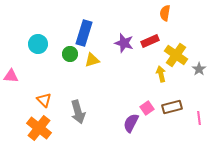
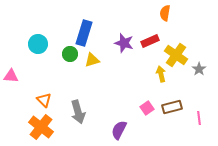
purple semicircle: moved 12 px left, 7 px down
orange cross: moved 2 px right, 1 px up
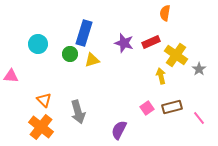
red rectangle: moved 1 px right, 1 px down
yellow arrow: moved 2 px down
pink line: rotated 32 degrees counterclockwise
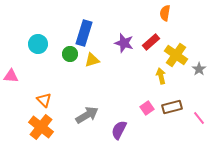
red rectangle: rotated 18 degrees counterclockwise
gray arrow: moved 9 px right, 3 px down; rotated 105 degrees counterclockwise
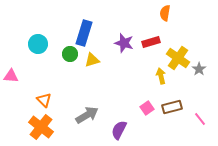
red rectangle: rotated 24 degrees clockwise
yellow cross: moved 2 px right, 3 px down
pink line: moved 1 px right, 1 px down
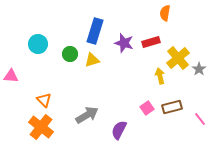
blue rectangle: moved 11 px right, 2 px up
yellow cross: rotated 15 degrees clockwise
yellow arrow: moved 1 px left
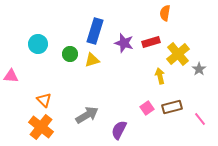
yellow cross: moved 4 px up
